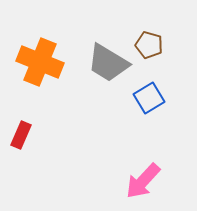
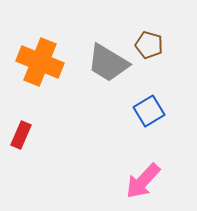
blue square: moved 13 px down
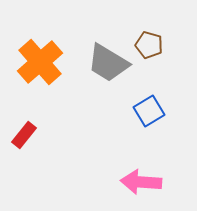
orange cross: rotated 27 degrees clockwise
red rectangle: moved 3 px right; rotated 16 degrees clockwise
pink arrow: moved 2 px left, 1 px down; rotated 51 degrees clockwise
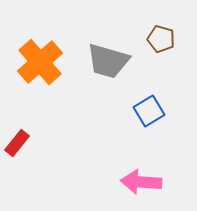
brown pentagon: moved 12 px right, 6 px up
gray trapezoid: moved 2 px up; rotated 15 degrees counterclockwise
red rectangle: moved 7 px left, 8 px down
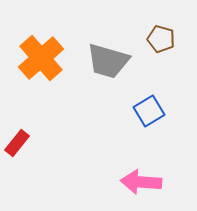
orange cross: moved 1 px right, 4 px up
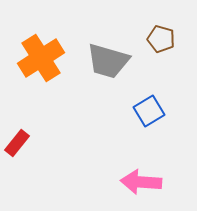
orange cross: rotated 9 degrees clockwise
